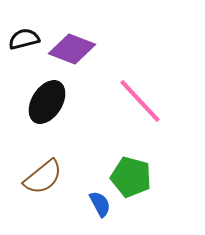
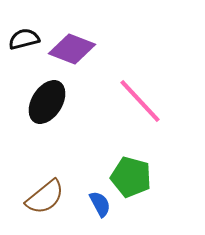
brown semicircle: moved 2 px right, 20 px down
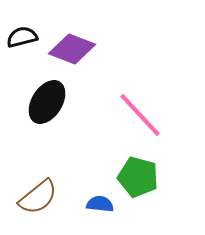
black semicircle: moved 2 px left, 2 px up
pink line: moved 14 px down
green pentagon: moved 7 px right
brown semicircle: moved 7 px left
blue semicircle: rotated 56 degrees counterclockwise
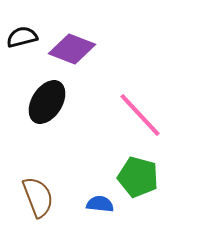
brown semicircle: rotated 72 degrees counterclockwise
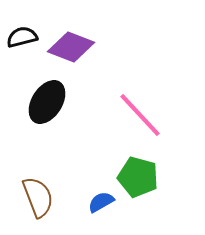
purple diamond: moved 1 px left, 2 px up
blue semicircle: moved 1 px right, 2 px up; rotated 36 degrees counterclockwise
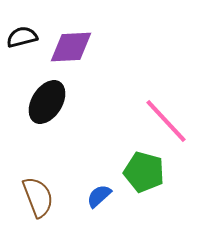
purple diamond: rotated 24 degrees counterclockwise
pink line: moved 26 px right, 6 px down
green pentagon: moved 6 px right, 5 px up
blue semicircle: moved 2 px left, 6 px up; rotated 12 degrees counterclockwise
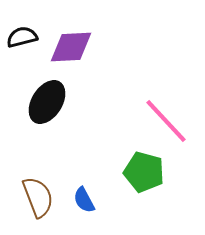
blue semicircle: moved 15 px left, 4 px down; rotated 76 degrees counterclockwise
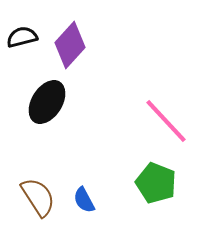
purple diamond: moved 1 px left, 2 px up; rotated 45 degrees counterclockwise
green pentagon: moved 12 px right, 11 px down; rotated 6 degrees clockwise
brown semicircle: rotated 12 degrees counterclockwise
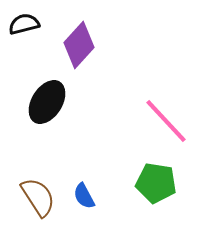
black semicircle: moved 2 px right, 13 px up
purple diamond: moved 9 px right
green pentagon: rotated 12 degrees counterclockwise
blue semicircle: moved 4 px up
